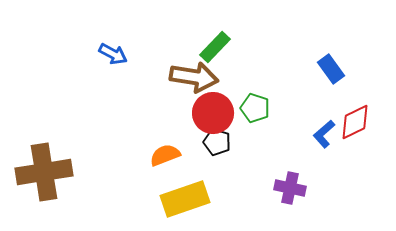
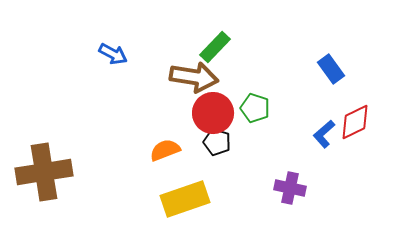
orange semicircle: moved 5 px up
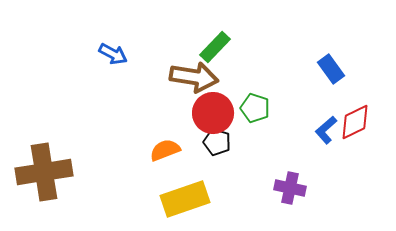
blue L-shape: moved 2 px right, 4 px up
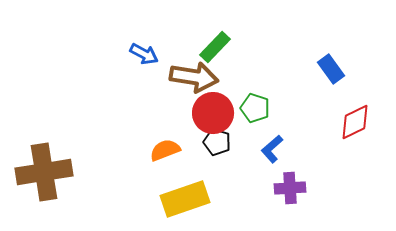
blue arrow: moved 31 px right
blue L-shape: moved 54 px left, 19 px down
purple cross: rotated 16 degrees counterclockwise
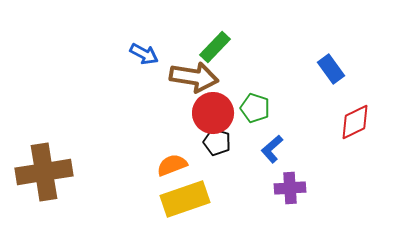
orange semicircle: moved 7 px right, 15 px down
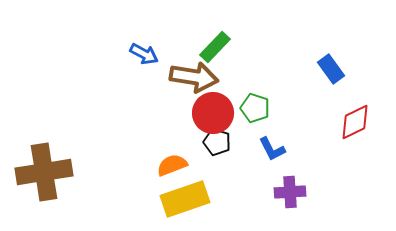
blue L-shape: rotated 76 degrees counterclockwise
purple cross: moved 4 px down
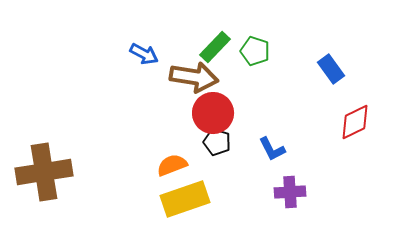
green pentagon: moved 57 px up
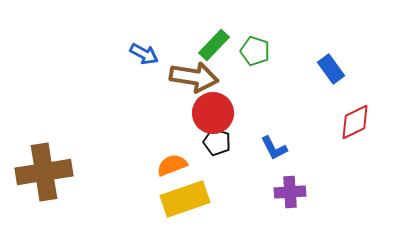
green rectangle: moved 1 px left, 2 px up
blue L-shape: moved 2 px right, 1 px up
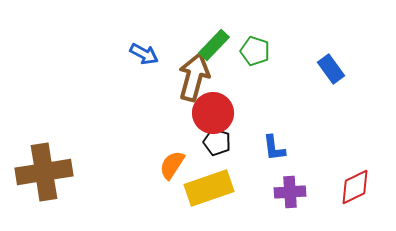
brown arrow: rotated 84 degrees counterclockwise
red diamond: moved 65 px down
blue L-shape: rotated 20 degrees clockwise
orange semicircle: rotated 36 degrees counterclockwise
yellow rectangle: moved 24 px right, 11 px up
